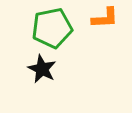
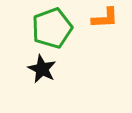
green pentagon: rotated 9 degrees counterclockwise
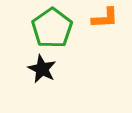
green pentagon: rotated 15 degrees counterclockwise
